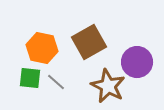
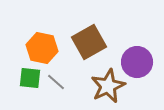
brown star: rotated 20 degrees clockwise
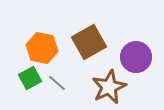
purple circle: moved 1 px left, 5 px up
green square: rotated 35 degrees counterclockwise
gray line: moved 1 px right, 1 px down
brown star: moved 1 px right, 1 px down
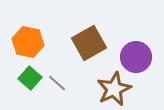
brown square: moved 1 px down
orange hexagon: moved 14 px left, 6 px up
green square: rotated 20 degrees counterclockwise
brown star: moved 5 px right, 2 px down
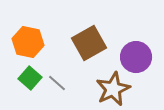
brown star: moved 1 px left
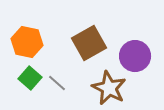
orange hexagon: moved 1 px left
purple circle: moved 1 px left, 1 px up
brown star: moved 4 px left, 1 px up; rotated 20 degrees counterclockwise
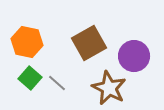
purple circle: moved 1 px left
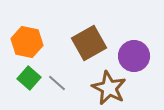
green square: moved 1 px left
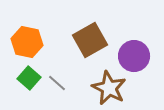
brown square: moved 1 px right, 3 px up
